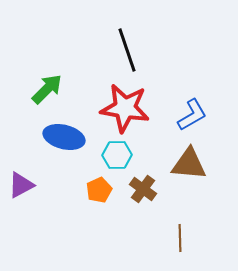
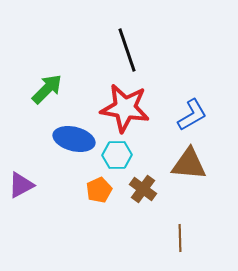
blue ellipse: moved 10 px right, 2 px down
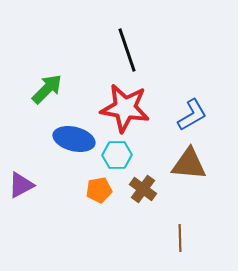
orange pentagon: rotated 15 degrees clockwise
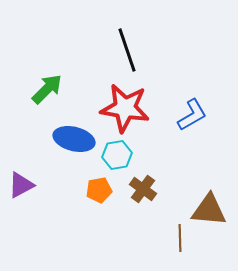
cyan hexagon: rotated 8 degrees counterclockwise
brown triangle: moved 20 px right, 46 px down
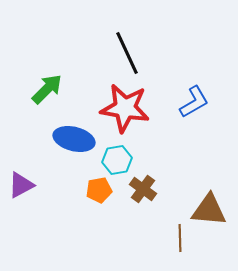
black line: moved 3 px down; rotated 6 degrees counterclockwise
blue L-shape: moved 2 px right, 13 px up
cyan hexagon: moved 5 px down
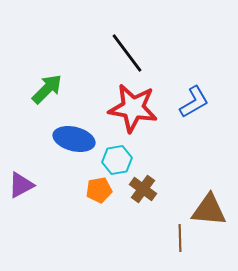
black line: rotated 12 degrees counterclockwise
red star: moved 8 px right
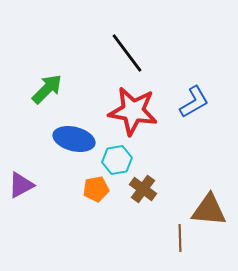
red star: moved 3 px down
orange pentagon: moved 3 px left, 1 px up
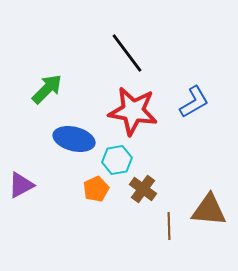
orange pentagon: rotated 15 degrees counterclockwise
brown line: moved 11 px left, 12 px up
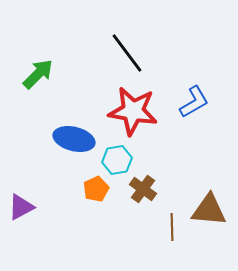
green arrow: moved 9 px left, 15 px up
purple triangle: moved 22 px down
brown line: moved 3 px right, 1 px down
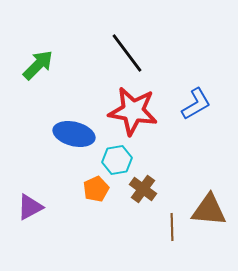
green arrow: moved 9 px up
blue L-shape: moved 2 px right, 2 px down
blue ellipse: moved 5 px up
purple triangle: moved 9 px right
